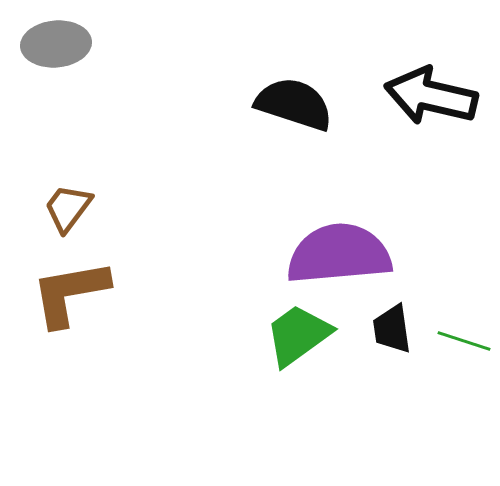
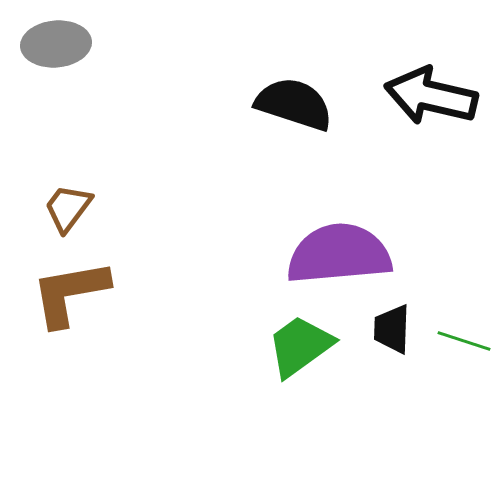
black trapezoid: rotated 10 degrees clockwise
green trapezoid: moved 2 px right, 11 px down
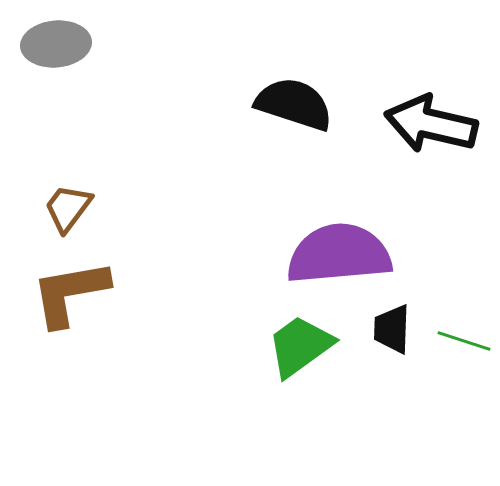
black arrow: moved 28 px down
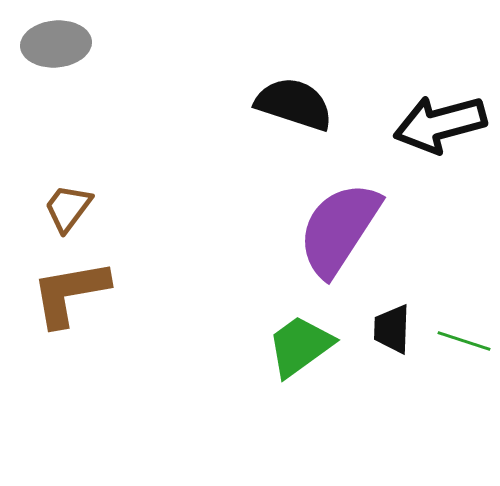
black arrow: moved 9 px right; rotated 28 degrees counterclockwise
purple semicircle: moved 25 px up; rotated 52 degrees counterclockwise
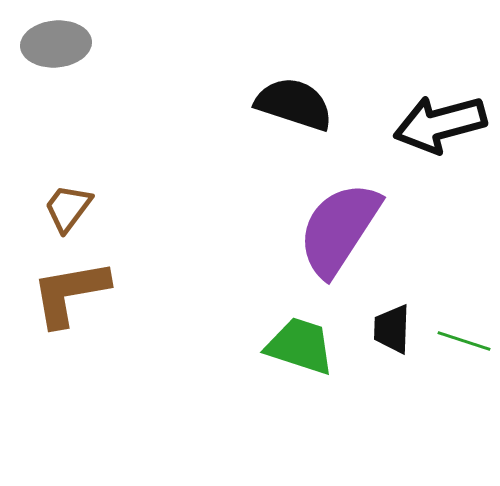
green trapezoid: rotated 54 degrees clockwise
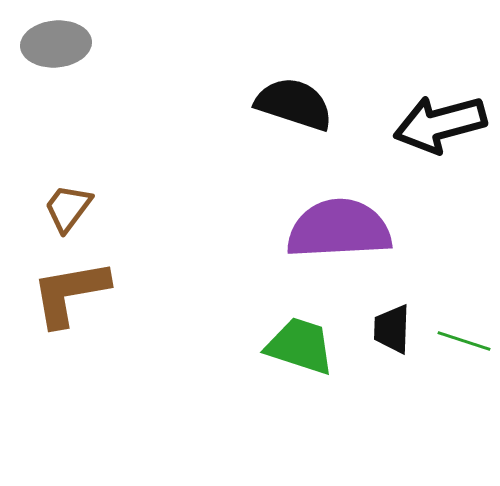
purple semicircle: rotated 54 degrees clockwise
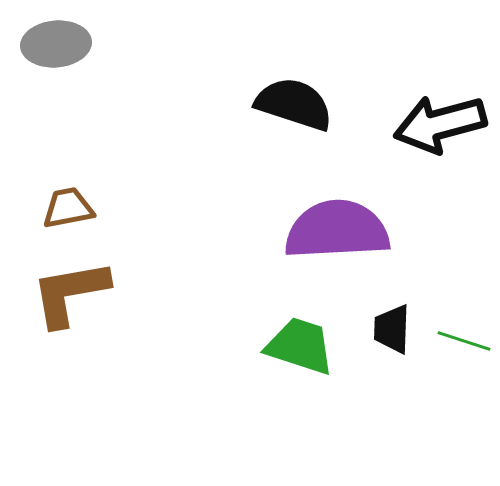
brown trapezoid: rotated 42 degrees clockwise
purple semicircle: moved 2 px left, 1 px down
